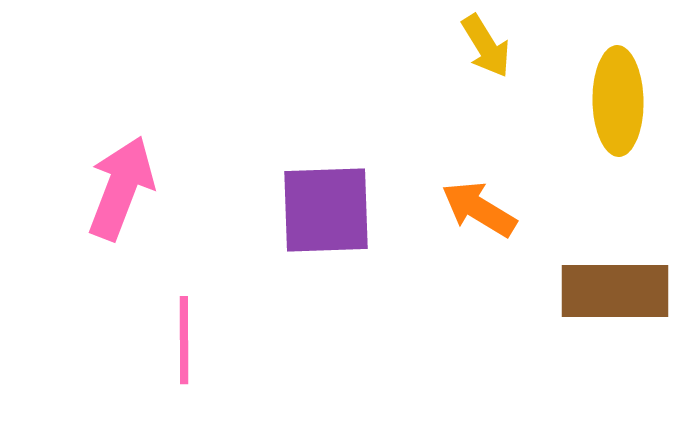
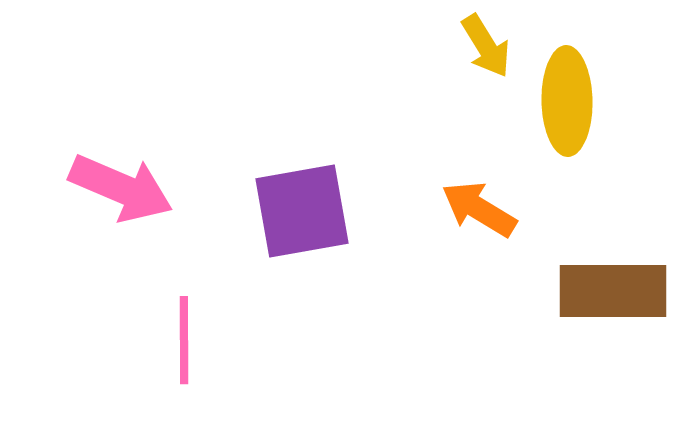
yellow ellipse: moved 51 px left
pink arrow: rotated 92 degrees clockwise
purple square: moved 24 px left, 1 px down; rotated 8 degrees counterclockwise
brown rectangle: moved 2 px left
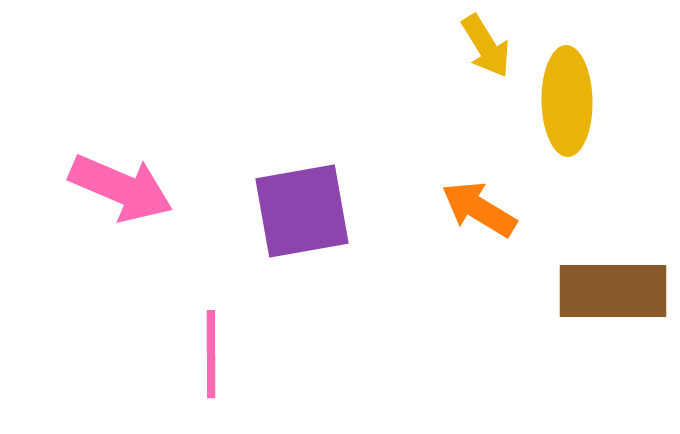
pink line: moved 27 px right, 14 px down
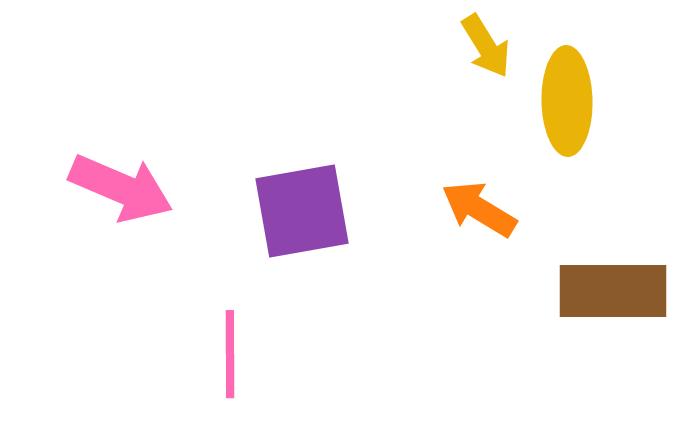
pink line: moved 19 px right
